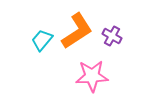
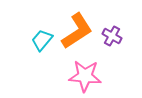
pink star: moved 7 px left; rotated 8 degrees clockwise
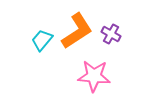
purple cross: moved 1 px left, 2 px up
pink star: moved 9 px right
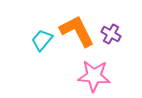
orange L-shape: rotated 84 degrees counterclockwise
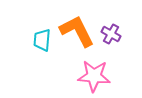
cyan trapezoid: rotated 35 degrees counterclockwise
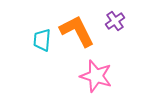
purple cross: moved 4 px right, 13 px up; rotated 24 degrees clockwise
pink star: moved 2 px right; rotated 12 degrees clockwise
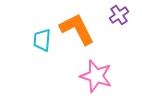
purple cross: moved 4 px right, 6 px up
orange L-shape: moved 2 px up
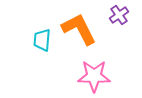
orange L-shape: moved 2 px right
pink star: moved 2 px left; rotated 16 degrees counterclockwise
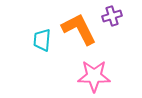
purple cross: moved 7 px left, 1 px down; rotated 18 degrees clockwise
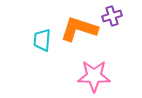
orange L-shape: rotated 45 degrees counterclockwise
